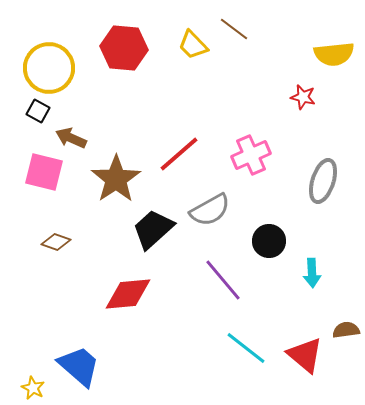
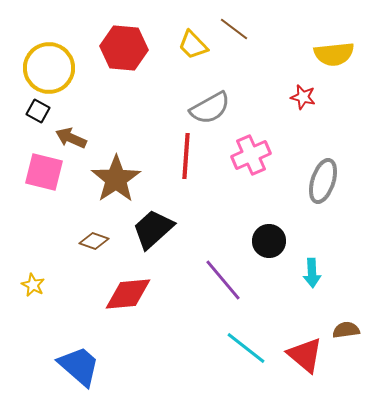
red line: moved 7 px right, 2 px down; rotated 45 degrees counterclockwise
gray semicircle: moved 102 px up
brown diamond: moved 38 px right, 1 px up
yellow star: moved 103 px up
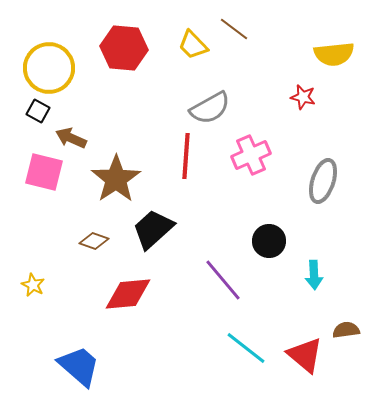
cyan arrow: moved 2 px right, 2 px down
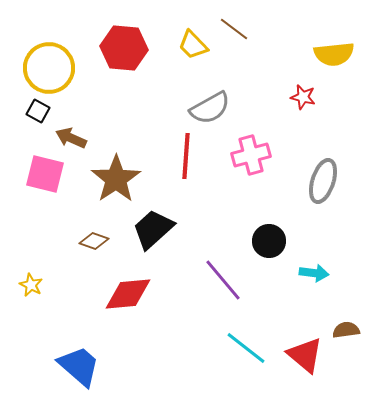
pink cross: rotated 9 degrees clockwise
pink square: moved 1 px right, 2 px down
cyan arrow: moved 2 px up; rotated 80 degrees counterclockwise
yellow star: moved 2 px left
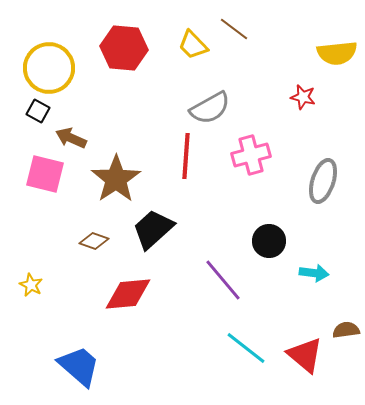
yellow semicircle: moved 3 px right, 1 px up
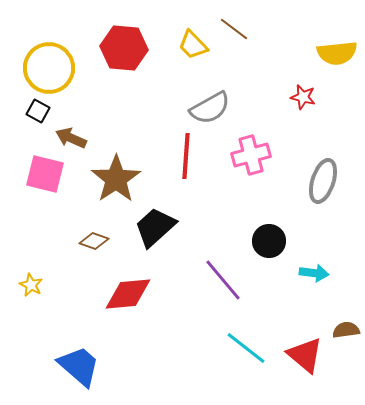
black trapezoid: moved 2 px right, 2 px up
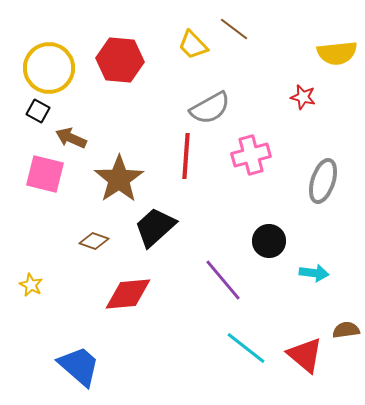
red hexagon: moved 4 px left, 12 px down
brown star: moved 3 px right
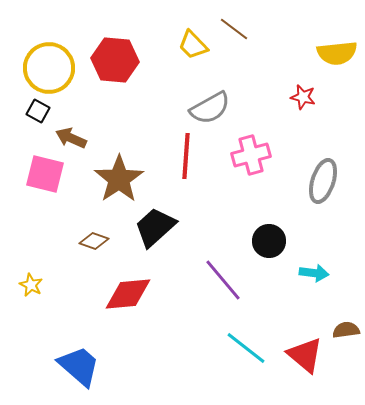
red hexagon: moved 5 px left
